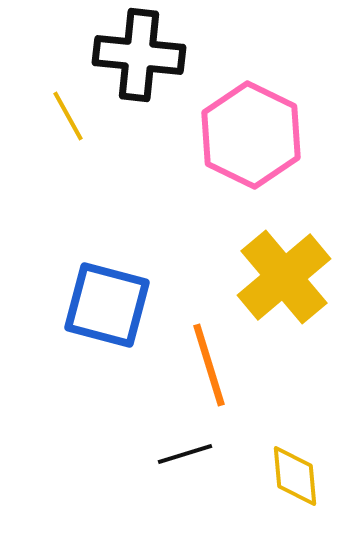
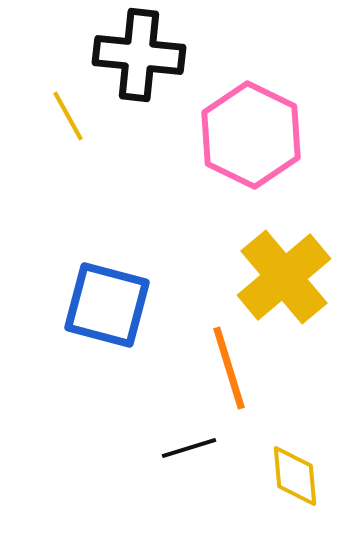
orange line: moved 20 px right, 3 px down
black line: moved 4 px right, 6 px up
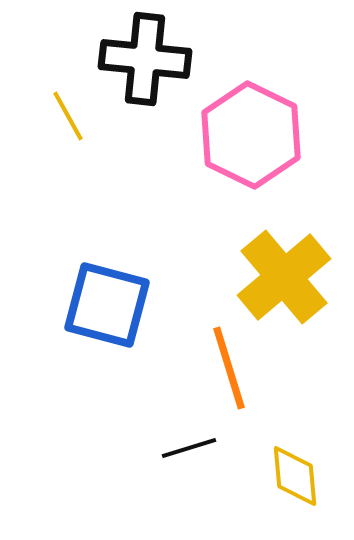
black cross: moved 6 px right, 4 px down
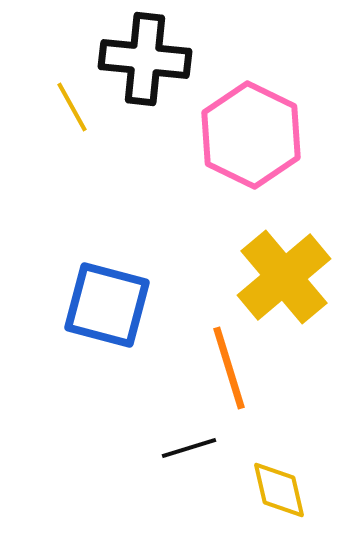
yellow line: moved 4 px right, 9 px up
yellow diamond: moved 16 px left, 14 px down; rotated 8 degrees counterclockwise
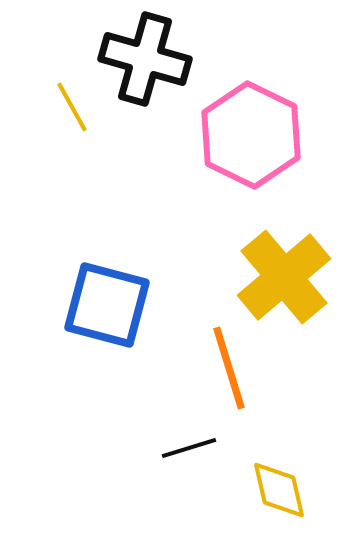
black cross: rotated 10 degrees clockwise
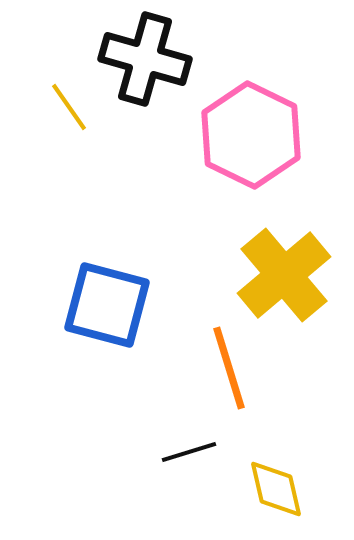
yellow line: moved 3 px left; rotated 6 degrees counterclockwise
yellow cross: moved 2 px up
black line: moved 4 px down
yellow diamond: moved 3 px left, 1 px up
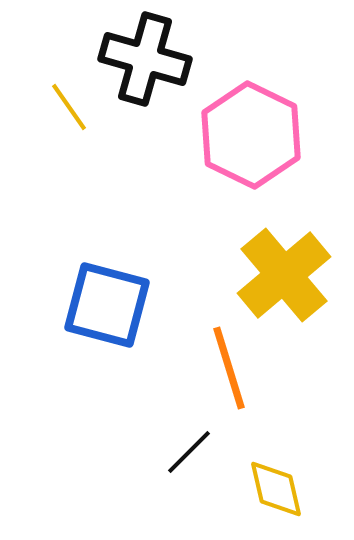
black line: rotated 28 degrees counterclockwise
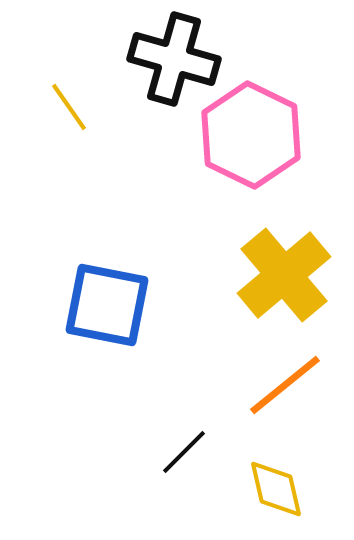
black cross: moved 29 px right
blue square: rotated 4 degrees counterclockwise
orange line: moved 56 px right, 17 px down; rotated 68 degrees clockwise
black line: moved 5 px left
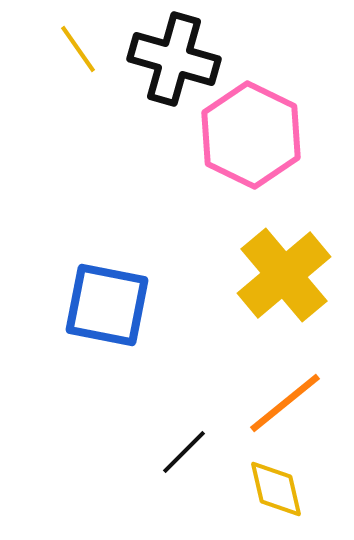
yellow line: moved 9 px right, 58 px up
orange line: moved 18 px down
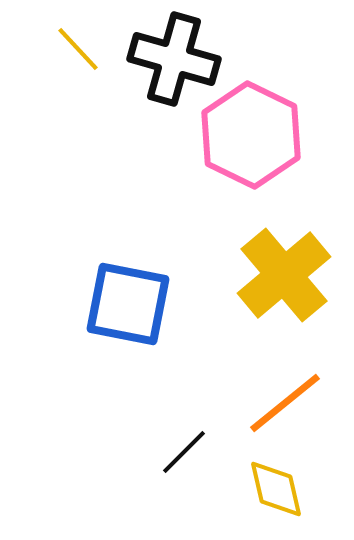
yellow line: rotated 8 degrees counterclockwise
blue square: moved 21 px right, 1 px up
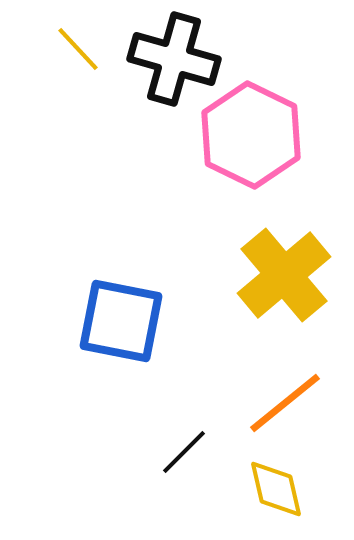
blue square: moved 7 px left, 17 px down
